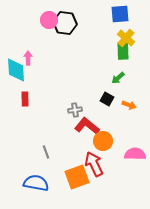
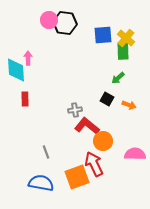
blue square: moved 17 px left, 21 px down
blue semicircle: moved 5 px right
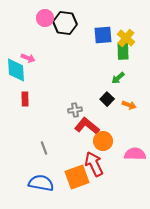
pink circle: moved 4 px left, 2 px up
pink arrow: rotated 112 degrees clockwise
black square: rotated 16 degrees clockwise
gray line: moved 2 px left, 4 px up
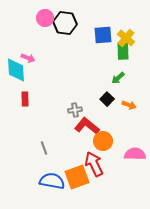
blue semicircle: moved 11 px right, 2 px up
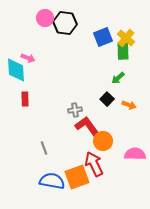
blue square: moved 2 px down; rotated 18 degrees counterclockwise
red L-shape: rotated 15 degrees clockwise
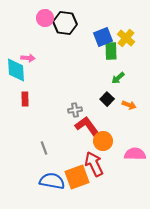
green rectangle: moved 12 px left
pink arrow: rotated 16 degrees counterclockwise
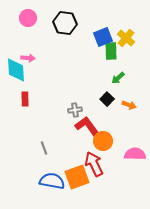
pink circle: moved 17 px left
